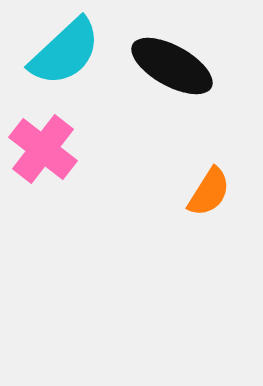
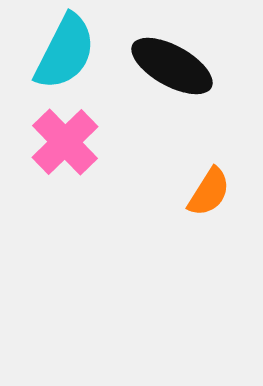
cyan semicircle: rotated 20 degrees counterclockwise
pink cross: moved 22 px right, 7 px up; rotated 8 degrees clockwise
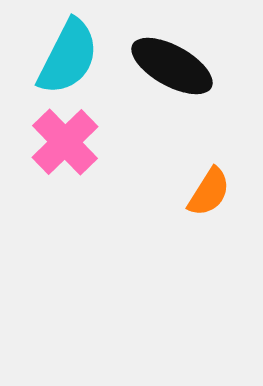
cyan semicircle: moved 3 px right, 5 px down
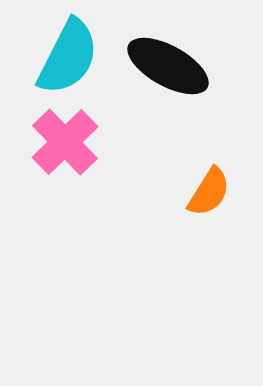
black ellipse: moved 4 px left
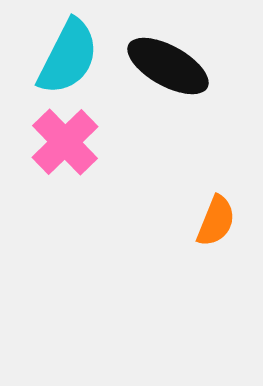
orange semicircle: moved 7 px right, 29 px down; rotated 10 degrees counterclockwise
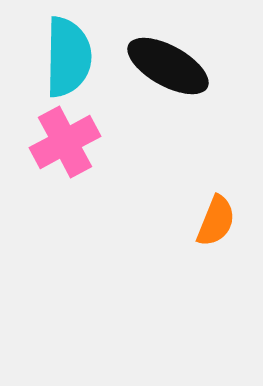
cyan semicircle: rotated 26 degrees counterclockwise
pink cross: rotated 16 degrees clockwise
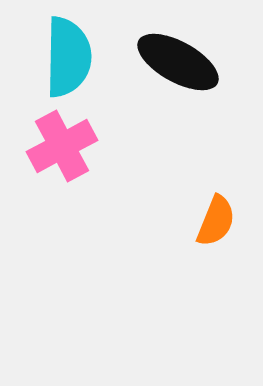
black ellipse: moved 10 px right, 4 px up
pink cross: moved 3 px left, 4 px down
